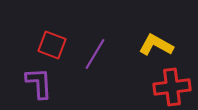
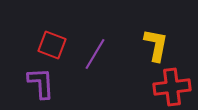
yellow L-shape: rotated 72 degrees clockwise
purple L-shape: moved 2 px right
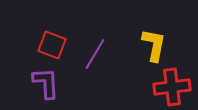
yellow L-shape: moved 2 px left
purple L-shape: moved 5 px right
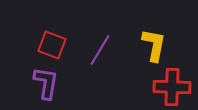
purple line: moved 5 px right, 4 px up
purple L-shape: rotated 12 degrees clockwise
red cross: rotated 9 degrees clockwise
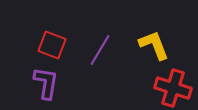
yellow L-shape: rotated 32 degrees counterclockwise
red cross: moved 1 px right, 1 px down; rotated 15 degrees clockwise
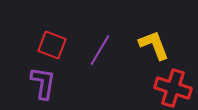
purple L-shape: moved 3 px left
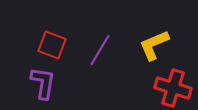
yellow L-shape: rotated 92 degrees counterclockwise
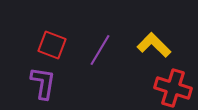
yellow L-shape: rotated 68 degrees clockwise
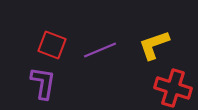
yellow L-shape: rotated 64 degrees counterclockwise
purple line: rotated 36 degrees clockwise
